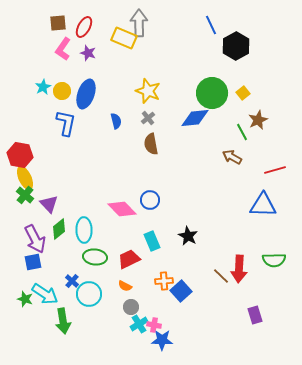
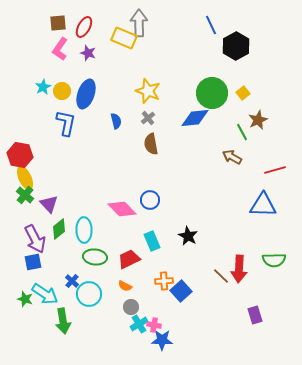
pink L-shape at (63, 49): moved 3 px left
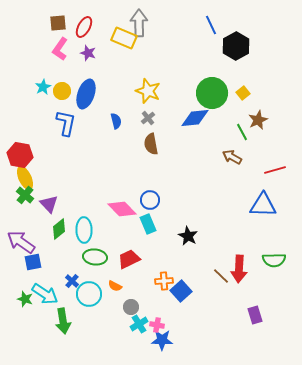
purple arrow at (35, 239): moved 14 px left, 3 px down; rotated 152 degrees clockwise
cyan rectangle at (152, 241): moved 4 px left, 17 px up
orange semicircle at (125, 286): moved 10 px left
pink cross at (154, 325): moved 3 px right
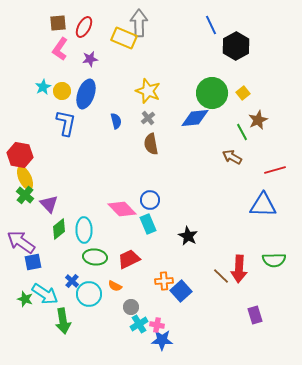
purple star at (88, 53): moved 2 px right, 6 px down; rotated 28 degrees counterclockwise
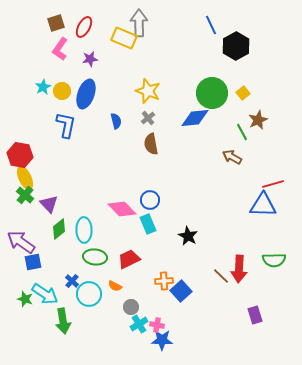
brown square at (58, 23): moved 2 px left; rotated 12 degrees counterclockwise
blue L-shape at (66, 123): moved 2 px down
red line at (275, 170): moved 2 px left, 14 px down
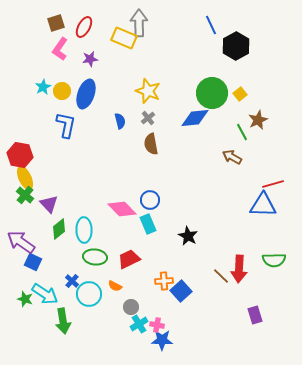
yellow square at (243, 93): moved 3 px left, 1 px down
blue semicircle at (116, 121): moved 4 px right
blue square at (33, 262): rotated 36 degrees clockwise
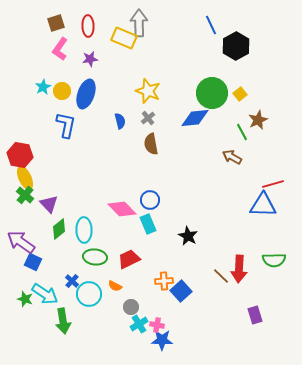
red ellipse at (84, 27): moved 4 px right, 1 px up; rotated 30 degrees counterclockwise
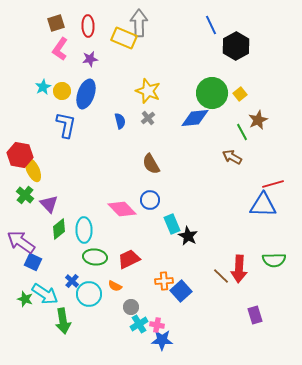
brown semicircle at (151, 144): moved 20 px down; rotated 20 degrees counterclockwise
yellow ellipse at (25, 178): moved 8 px right, 8 px up
cyan rectangle at (148, 224): moved 24 px right
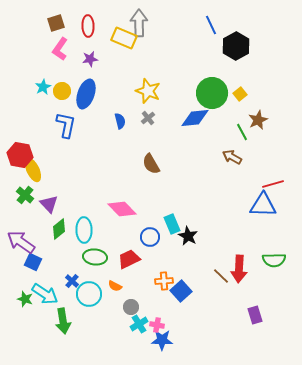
blue circle at (150, 200): moved 37 px down
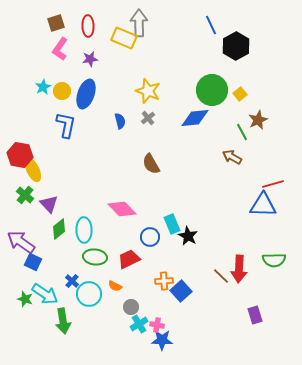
green circle at (212, 93): moved 3 px up
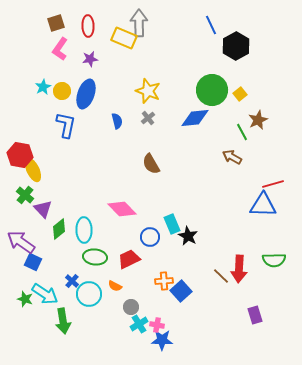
blue semicircle at (120, 121): moved 3 px left
purple triangle at (49, 204): moved 6 px left, 5 px down
